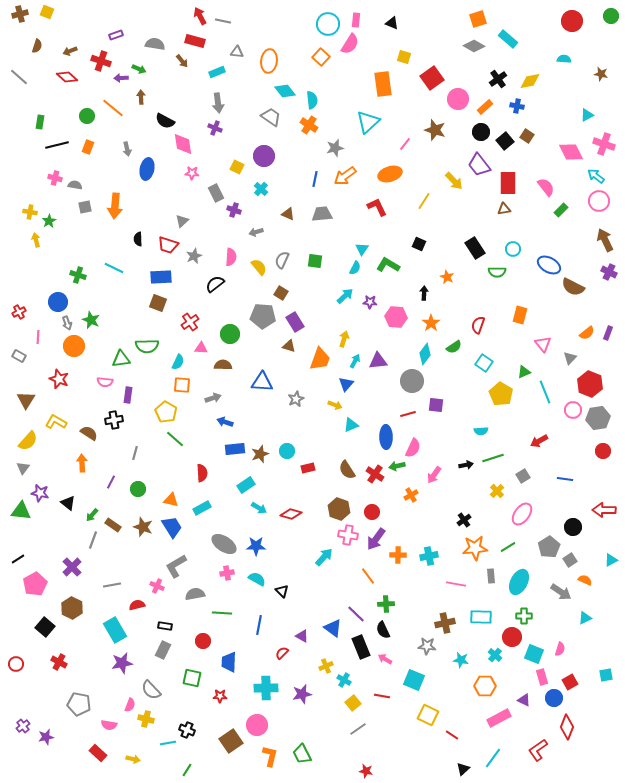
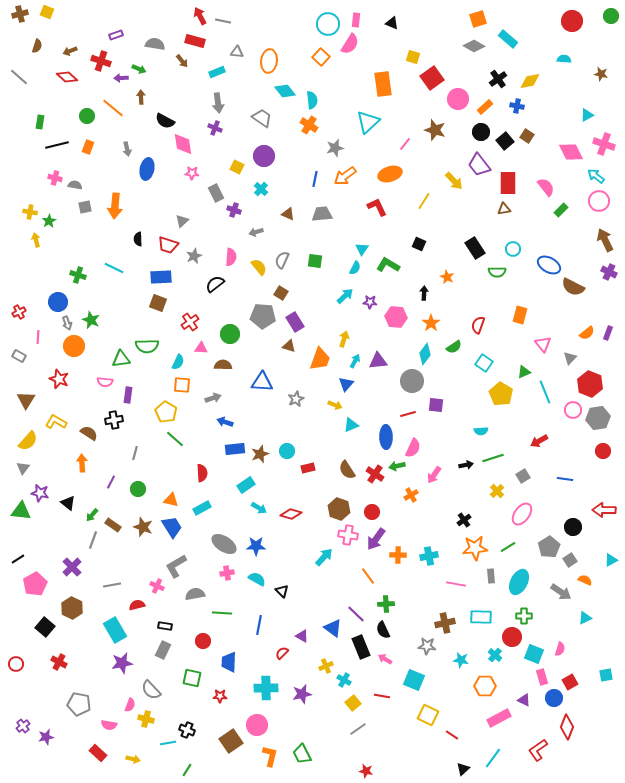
yellow square at (404, 57): moved 9 px right
gray trapezoid at (271, 117): moved 9 px left, 1 px down
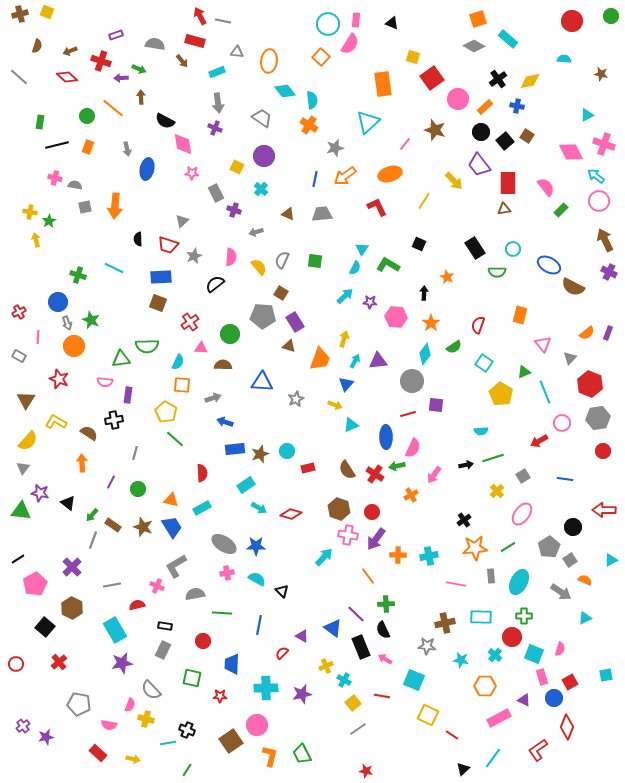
pink circle at (573, 410): moved 11 px left, 13 px down
red cross at (59, 662): rotated 21 degrees clockwise
blue trapezoid at (229, 662): moved 3 px right, 2 px down
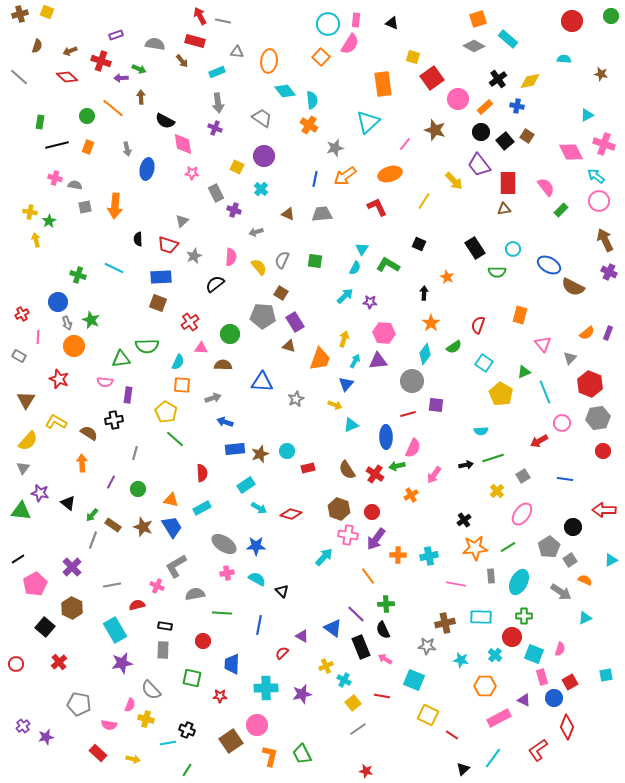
red cross at (19, 312): moved 3 px right, 2 px down
pink hexagon at (396, 317): moved 12 px left, 16 px down
gray rectangle at (163, 650): rotated 24 degrees counterclockwise
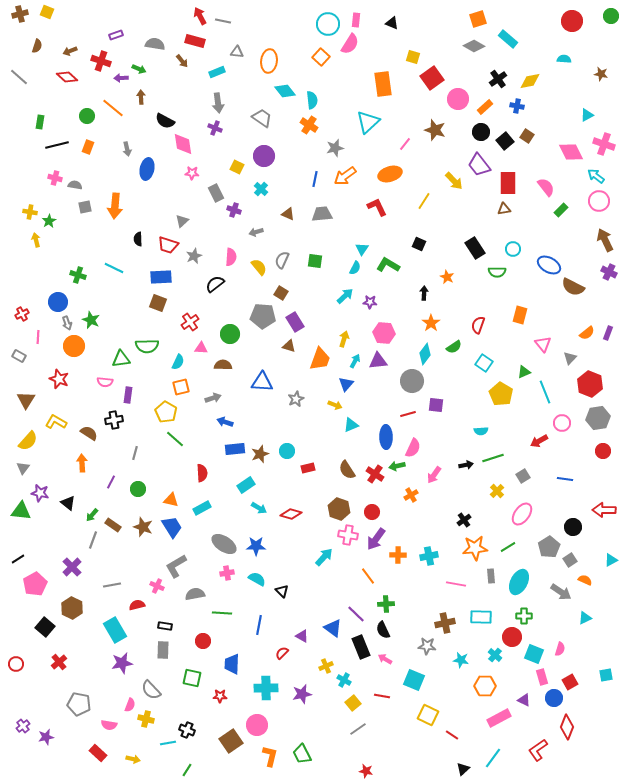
orange square at (182, 385): moved 1 px left, 2 px down; rotated 18 degrees counterclockwise
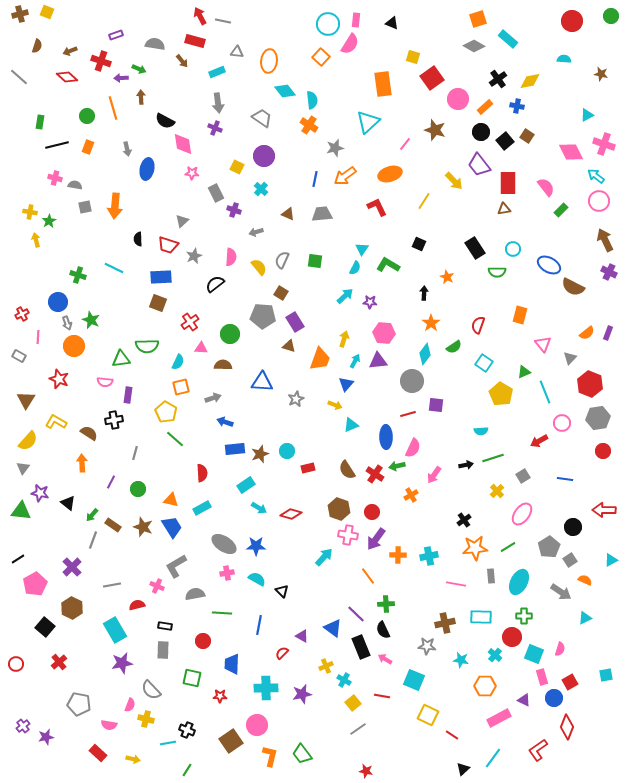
orange line at (113, 108): rotated 35 degrees clockwise
green trapezoid at (302, 754): rotated 10 degrees counterclockwise
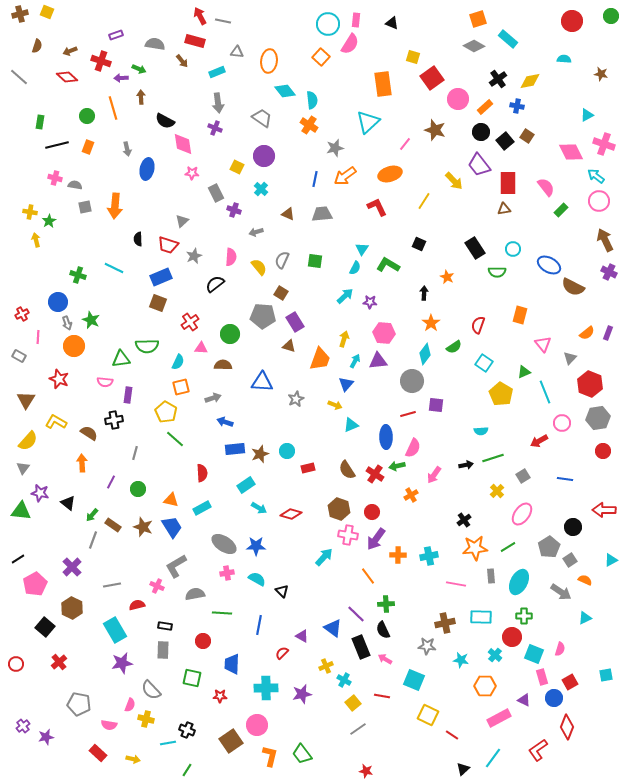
blue rectangle at (161, 277): rotated 20 degrees counterclockwise
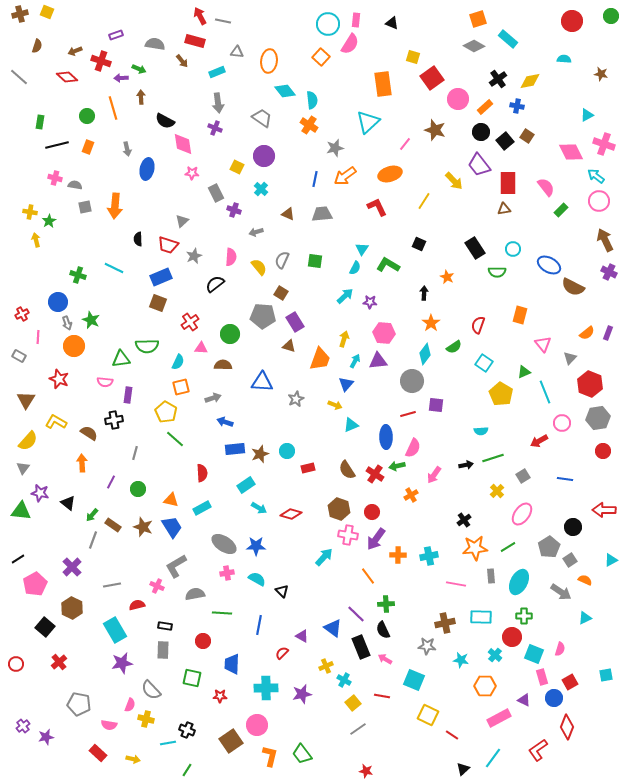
brown arrow at (70, 51): moved 5 px right
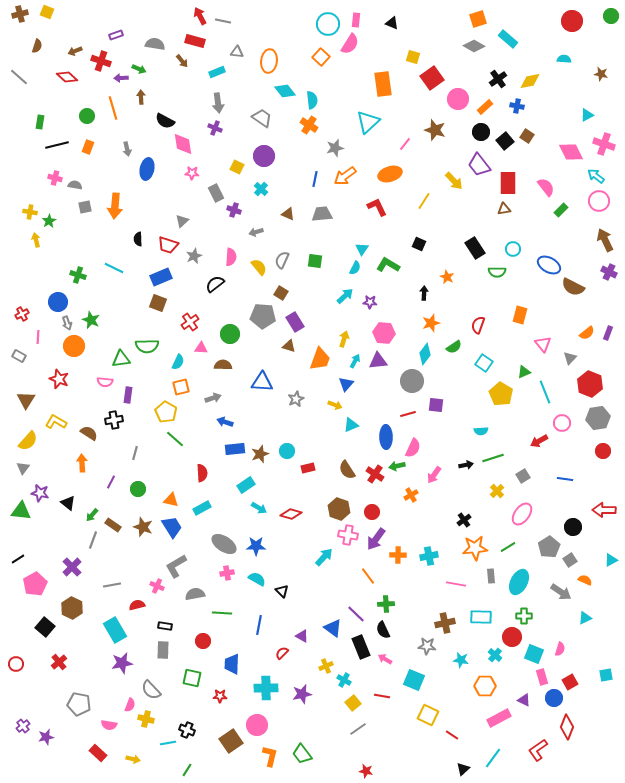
orange star at (431, 323): rotated 18 degrees clockwise
